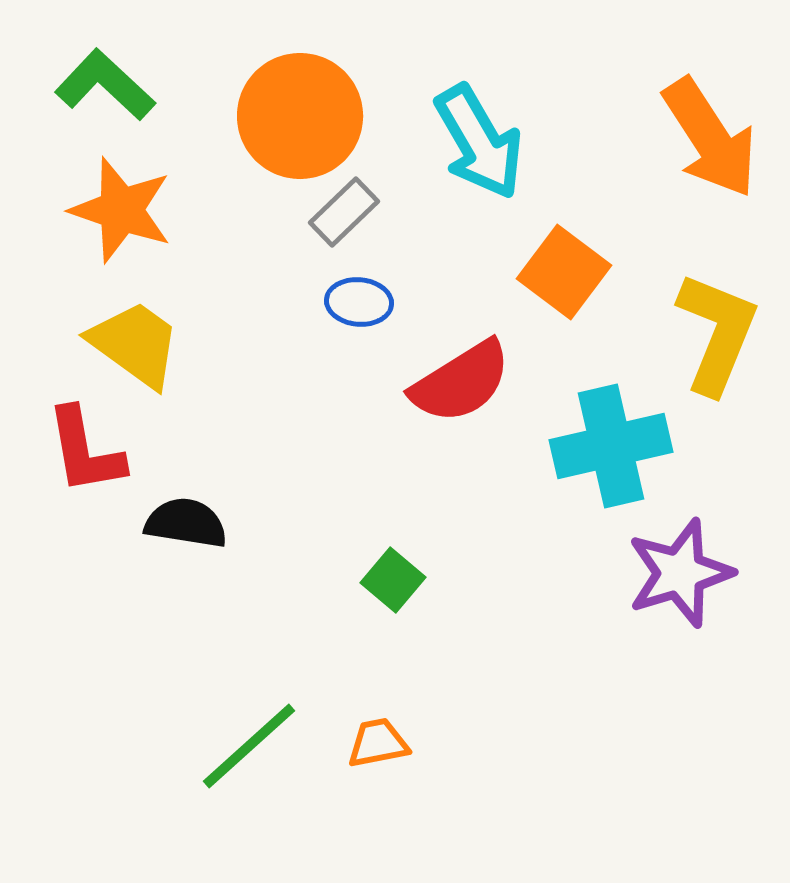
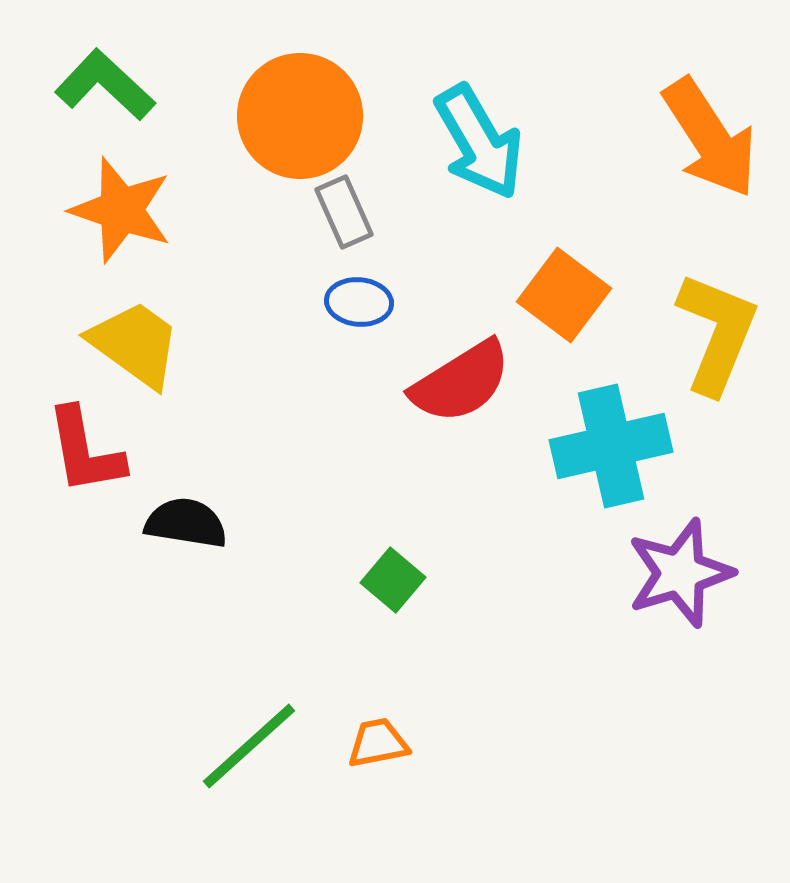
gray rectangle: rotated 70 degrees counterclockwise
orange square: moved 23 px down
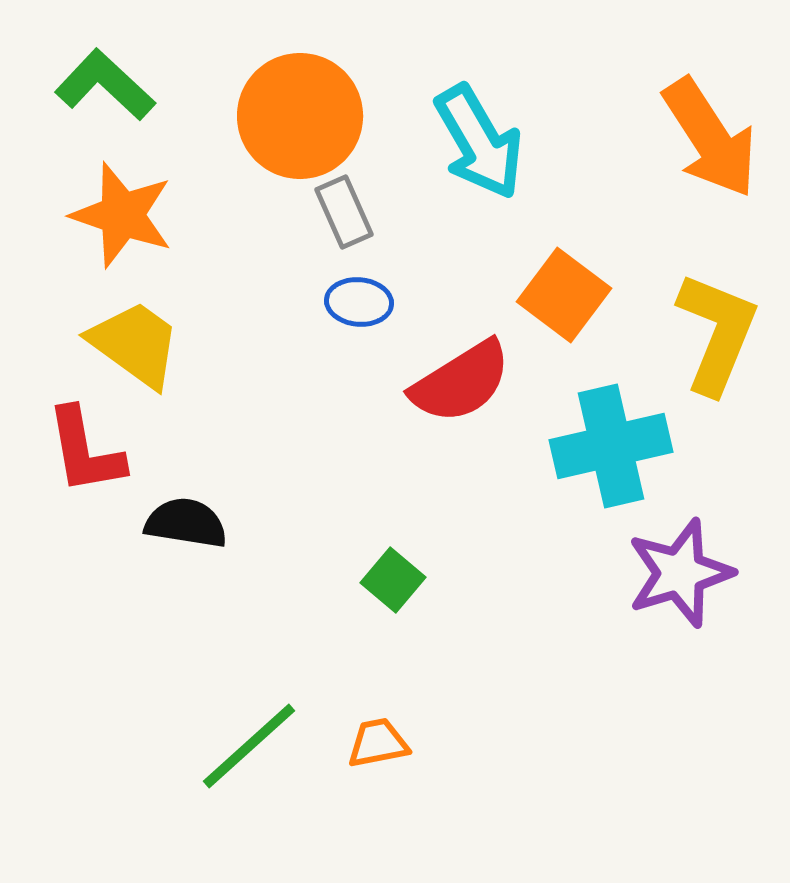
orange star: moved 1 px right, 5 px down
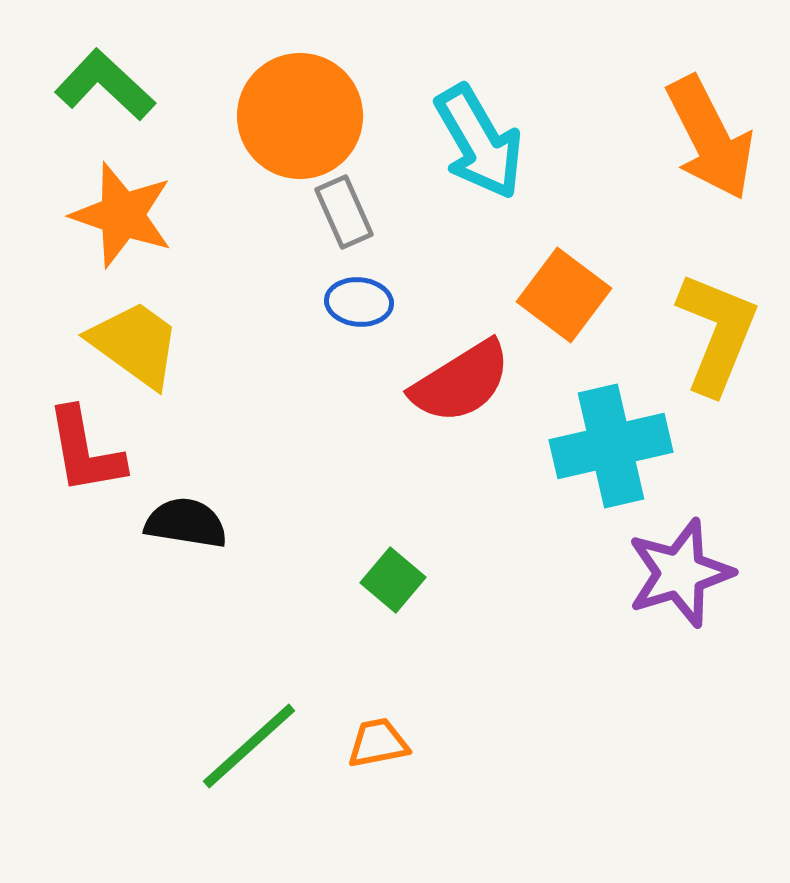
orange arrow: rotated 6 degrees clockwise
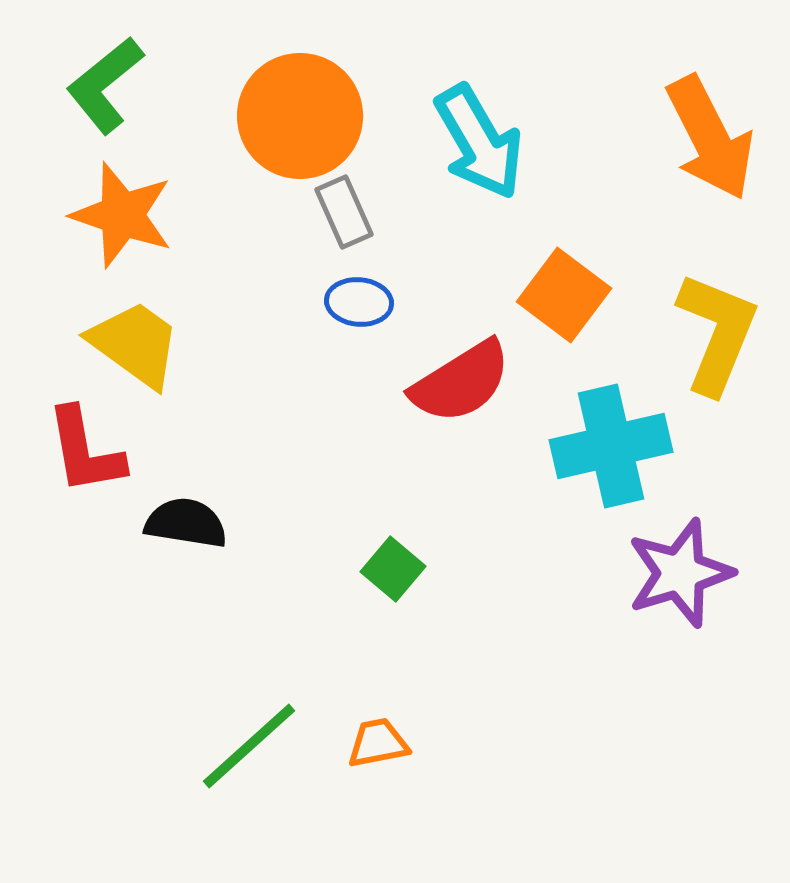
green L-shape: rotated 82 degrees counterclockwise
green square: moved 11 px up
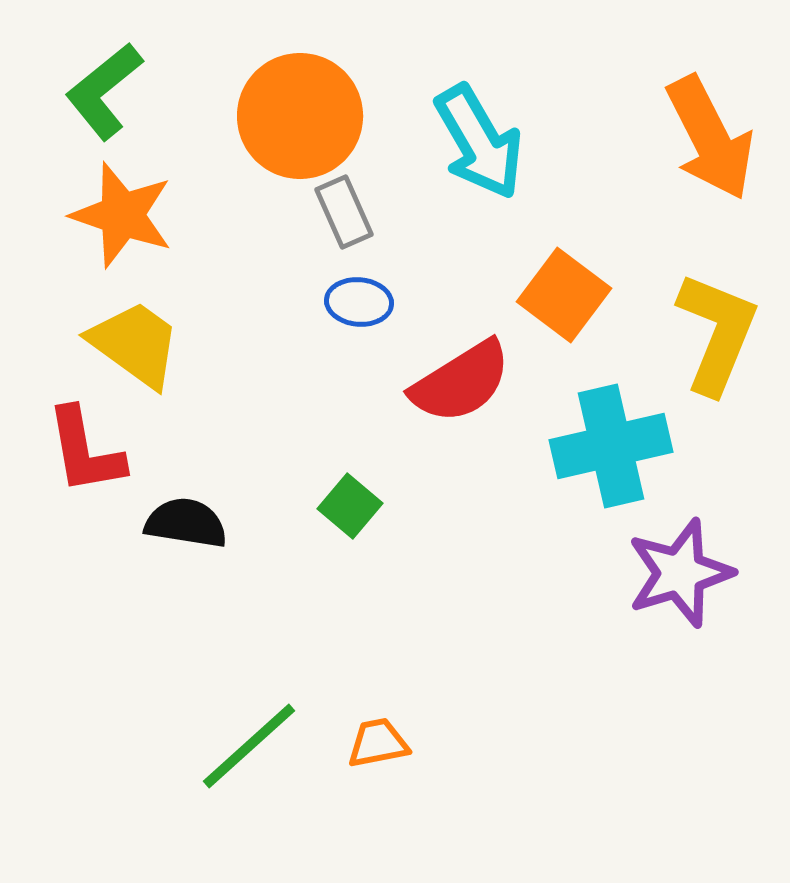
green L-shape: moved 1 px left, 6 px down
green square: moved 43 px left, 63 px up
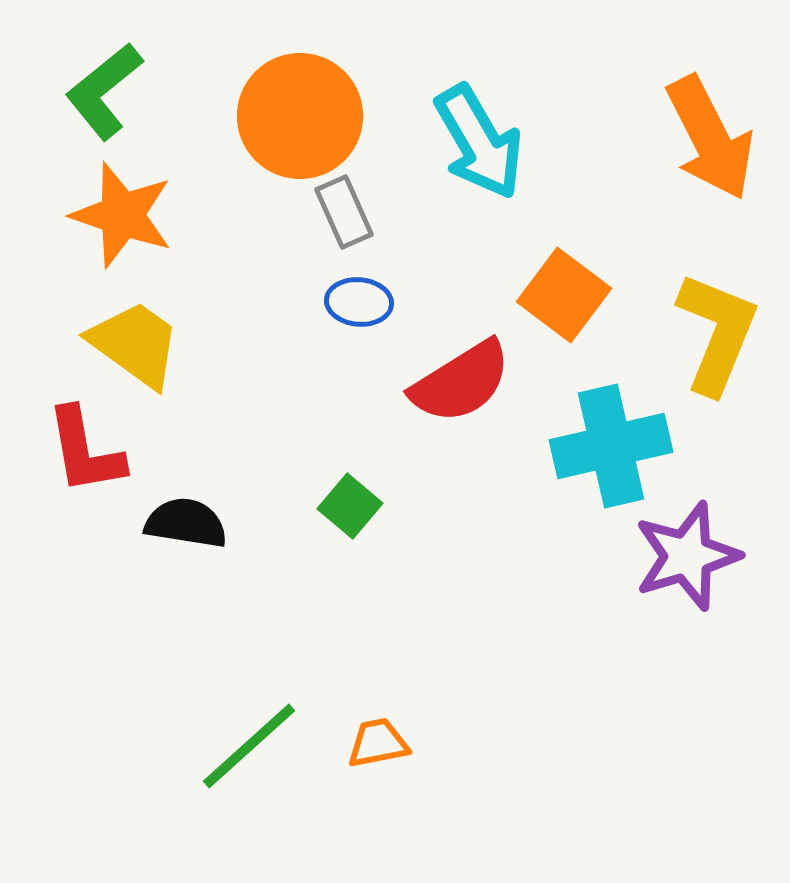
purple star: moved 7 px right, 17 px up
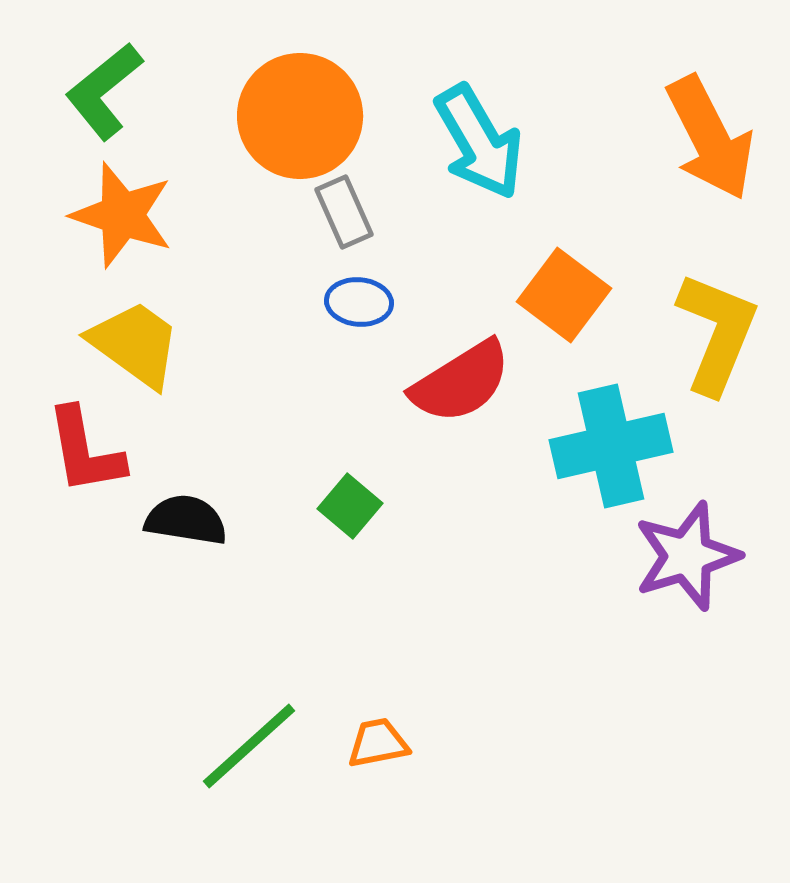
black semicircle: moved 3 px up
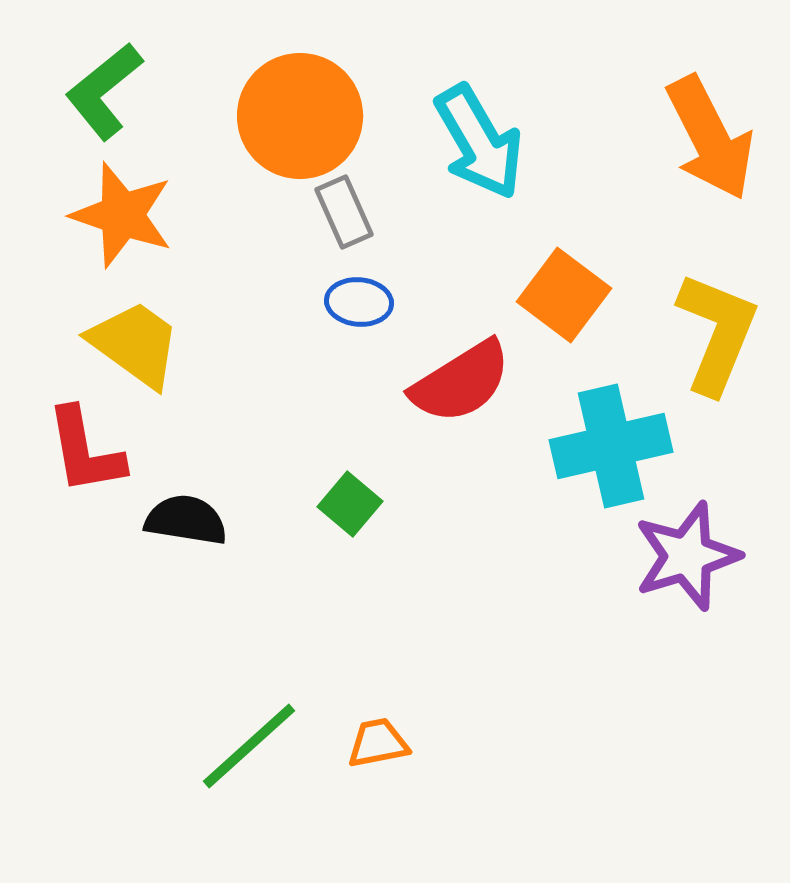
green square: moved 2 px up
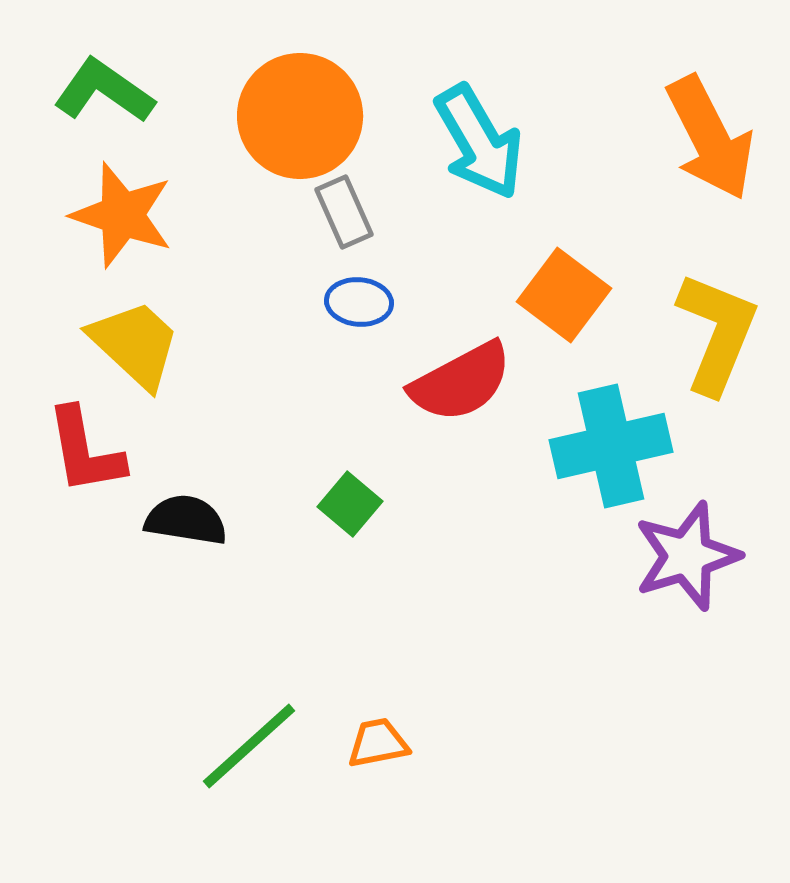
green L-shape: rotated 74 degrees clockwise
yellow trapezoid: rotated 7 degrees clockwise
red semicircle: rotated 4 degrees clockwise
